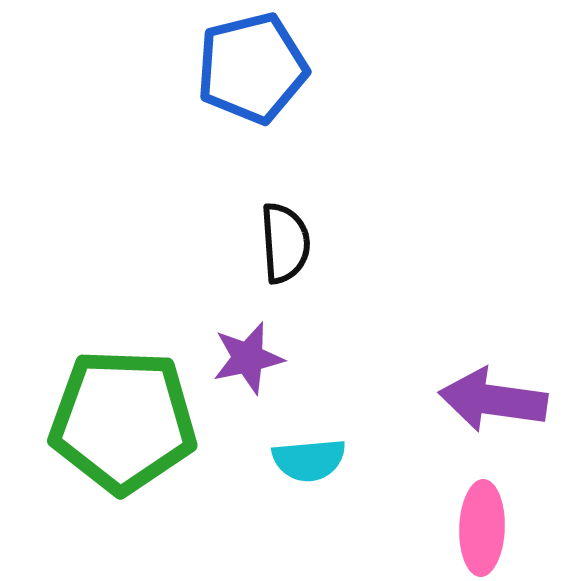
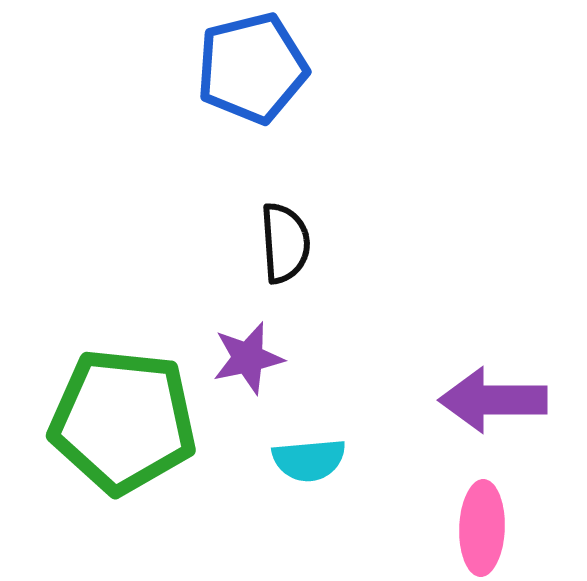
purple arrow: rotated 8 degrees counterclockwise
green pentagon: rotated 4 degrees clockwise
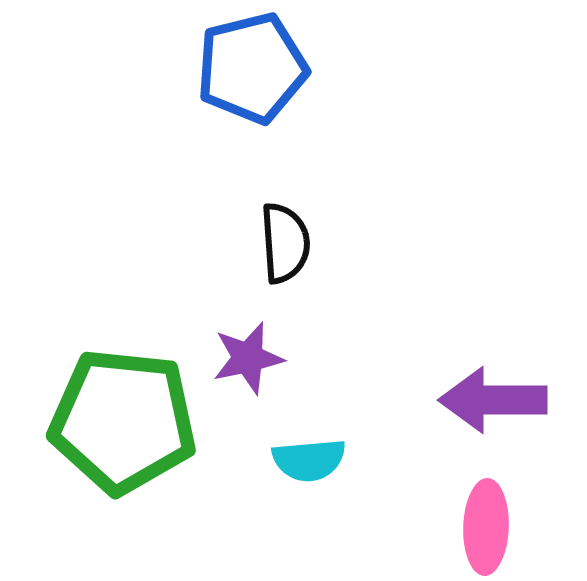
pink ellipse: moved 4 px right, 1 px up
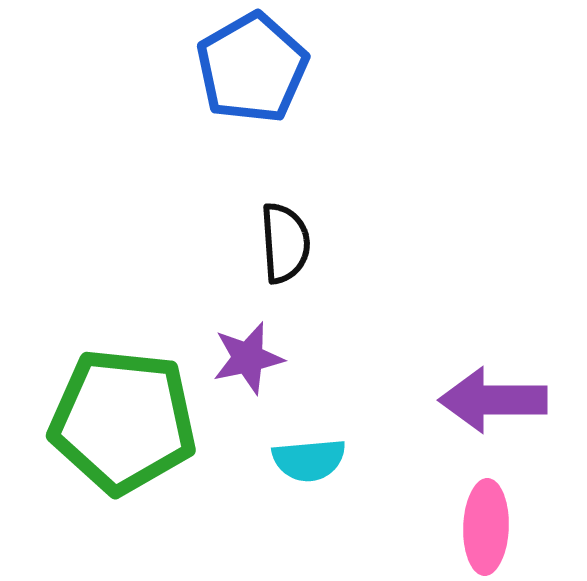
blue pentagon: rotated 16 degrees counterclockwise
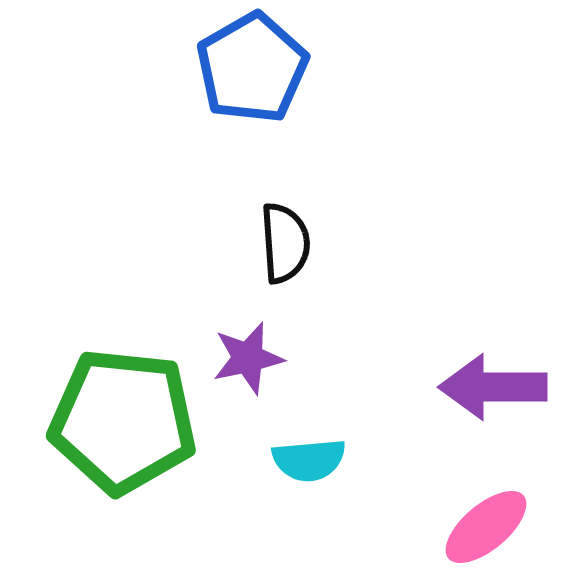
purple arrow: moved 13 px up
pink ellipse: rotated 48 degrees clockwise
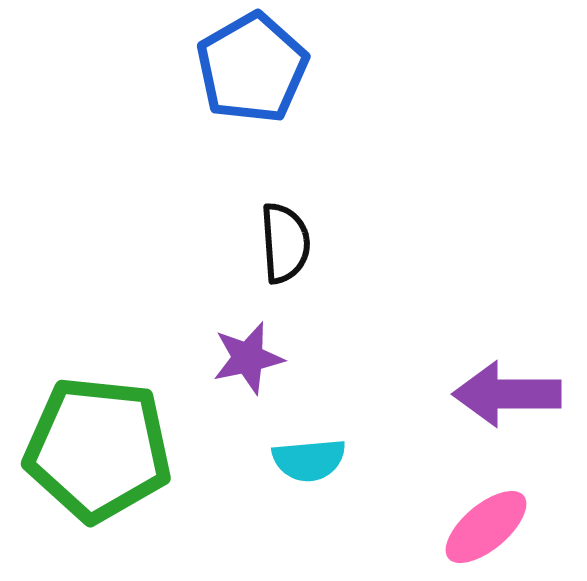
purple arrow: moved 14 px right, 7 px down
green pentagon: moved 25 px left, 28 px down
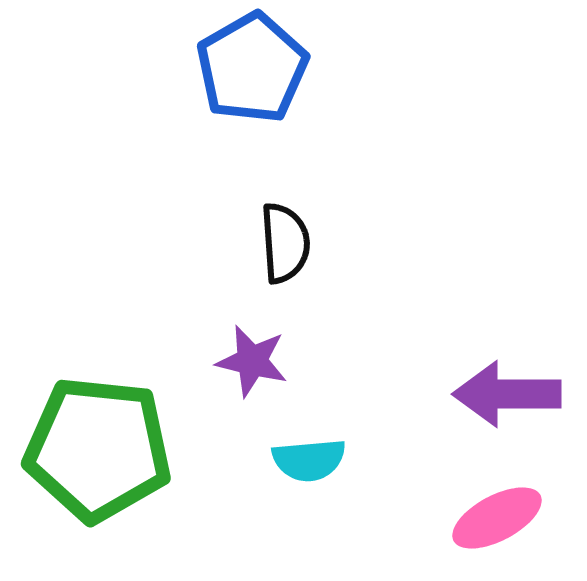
purple star: moved 4 px right, 3 px down; rotated 26 degrees clockwise
pink ellipse: moved 11 px right, 9 px up; rotated 12 degrees clockwise
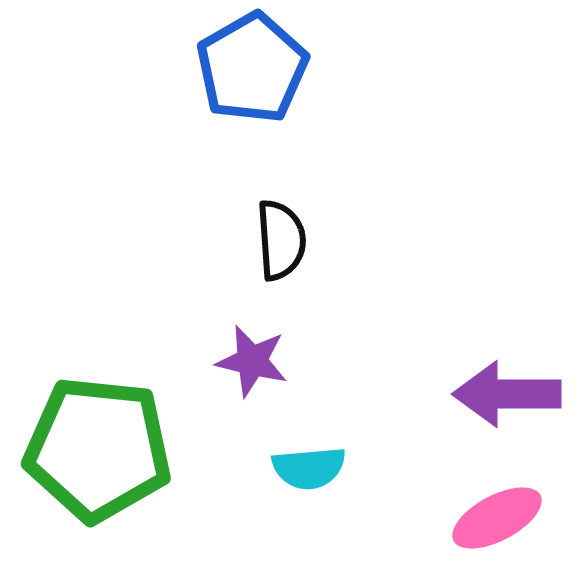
black semicircle: moved 4 px left, 3 px up
cyan semicircle: moved 8 px down
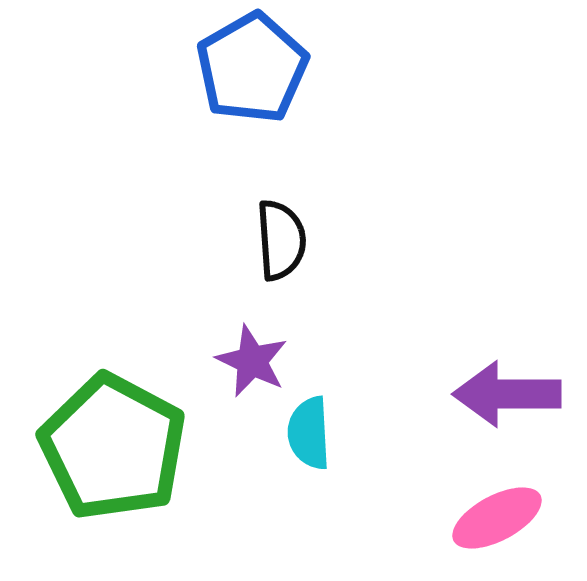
purple star: rotated 12 degrees clockwise
green pentagon: moved 15 px right, 2 px up; rotated 22 degrees clockwise
cyan semicircle: moved 35 px up; rotated 92 degrees clockwise
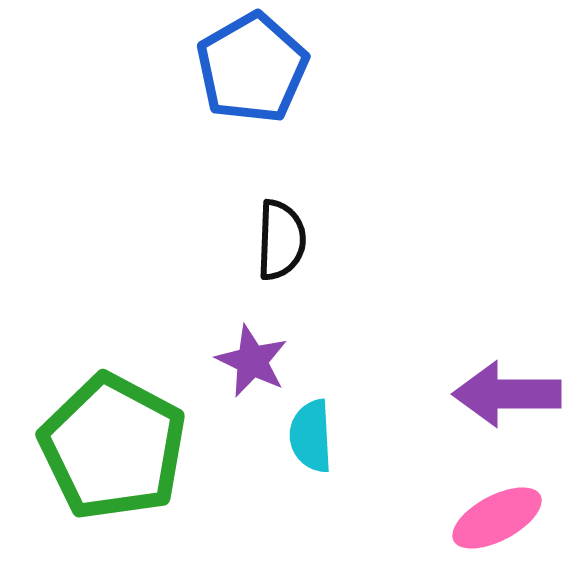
black semicircle: rotated 6 degrees clockwise
cyan semicircle: moved 2 px right, 3 px down
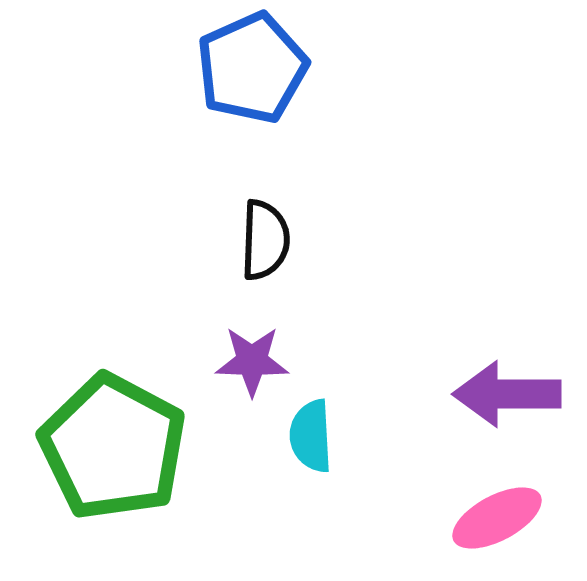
blue pentagon: rotated 6 degrees clockwise
black semicircle: moved 16 px left
purple star: rotated 24 degrees counterclockwise
